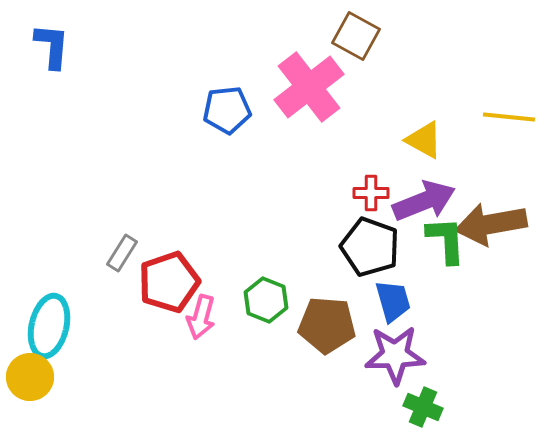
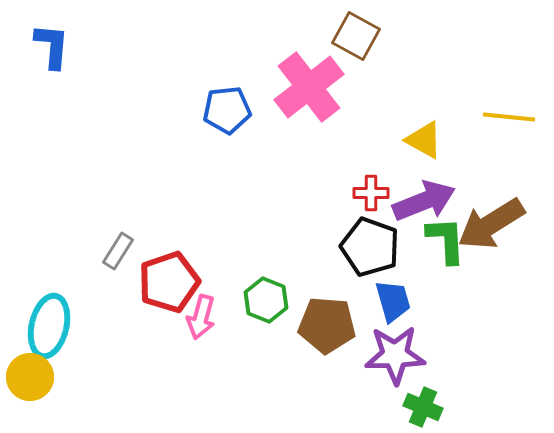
brown arrow: rotated 22 degrees counterclockwise
gray rectangle: moved 4 px left, 2 px up
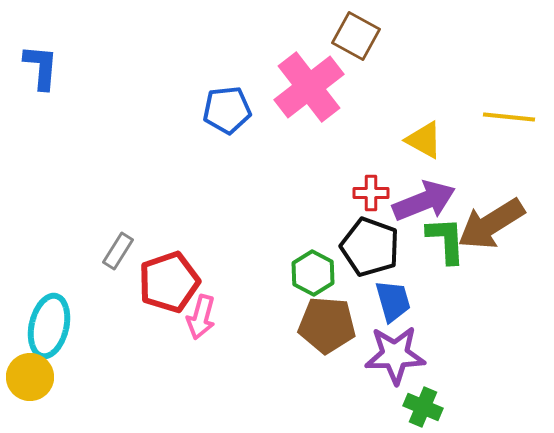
blue L-shape: moved 11 px left, 21 px down
green hexagon: moved 47 px right, 27 px up; rotated 6 degrees clockwise
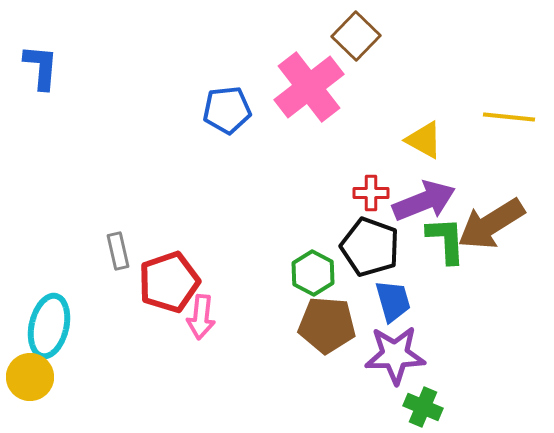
brown square: rotated 15 degrees clockwise
gray rectangle: rotated 45 degrees counterclockwise
pink arrow: rotated 9 degrees counterclockwise
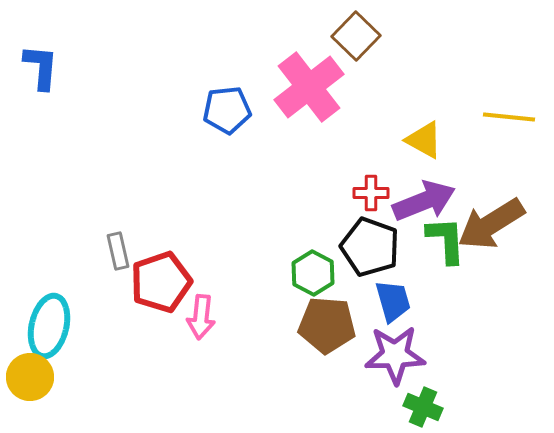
red pentagon: moved 8 px left
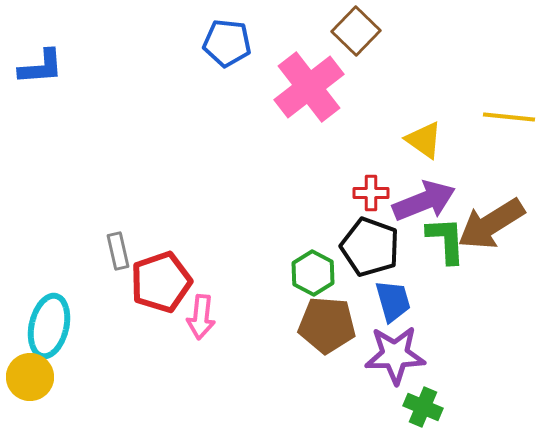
brown square: moved 5 px up
blue L-shape: rotated 81 degrees clockwise
blue pentagon: moved 67 px up; rotated 12 degrees clockwise
yellow triangle: rotated 6 degrees clockwise
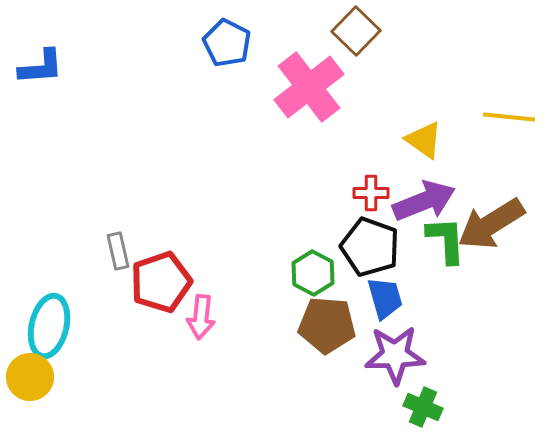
blue pentagon: rotated 21 degrees clockwise
blue trapezoid: moved 8 px left, 3 px up
